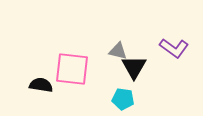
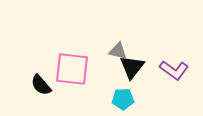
purple L-shape: moved 22 px down
black triangle: moved 2 px left; rotated 8 degrees clockwise
black semicircle: rotated 140 degrees counterclockwise
cyan pentagon: rotated 10 degrees counterclockwise
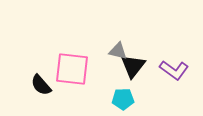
black triangle: moved 1 px right, 1 px up
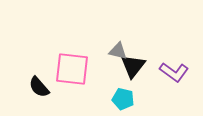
purple L-shape: moved 2 px down
black semicircle: moved 2 px left, 2 px down
cyan pentagon: rotated 15 degrees clockwise
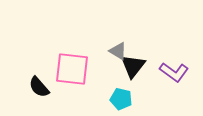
gray triangle: rotated 18 degrees clockwise
cyan pentagon: moved 2 px left
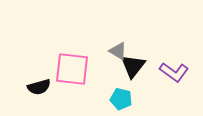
black semicircle: rotated 65 degrees counterclockwise
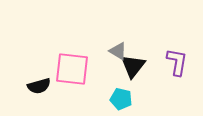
purple L-shape: moved 3 px right, 10 px up; rotated 116 degrees counterclockwise
black semicircle: moved 1 px up
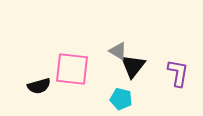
purple L-shape: moved 1 px right, 11 px down
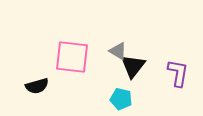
pink square: moved 12 px up
black semicircle: moved 2 px left
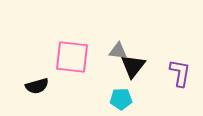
gray triangle: rotated 24 degrees counterclockwise
purple L-shape: moved 2 px right
cyan pentagon: rotated 15 degrees counterclockwise
